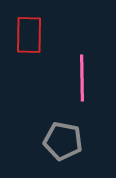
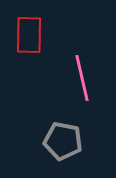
pink line: rotated 12 degrees counterclockwise
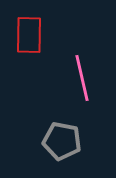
gray pentagon: moved 1 px left
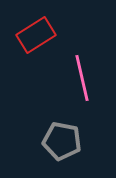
red rectangle: moved 7 px right; rotated 57 degrees clockwise
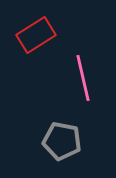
pink line: moved 1 px right
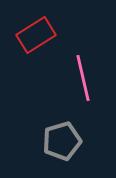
gray pentagon: rotated 27 degrees counterclockwise
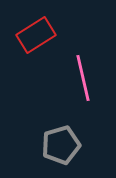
gray pentagon: moved 1 px left, 4 px down
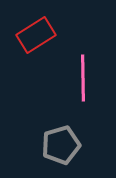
pink line: rotated 12 degrees clockwise
